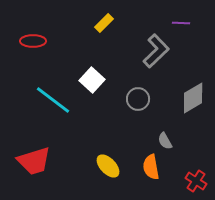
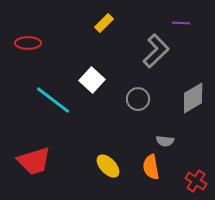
red ellipse: moved 5 px left, 2 px down
gray semicircle: rotated 54 degrees counterclockwise
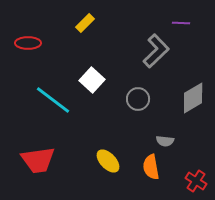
yellow rectangle: moved 19 px left
red trapezoid: moved 4 px right, 1 px up; rotated 9 degrees clockwise
yellow ellipse: moved 5 px up
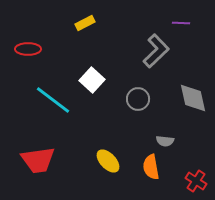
yellow rectangle: rotated 18 degrees clockwise
red ellipse: moved 6 px down
gray diamond: rotated 72 degrees counterclockwise
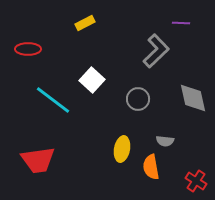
yellow ellipse: moved 14 px right, 12 px up; rotated 55 degrees clockwise
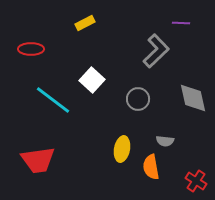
red ellipse: moved 3 px right
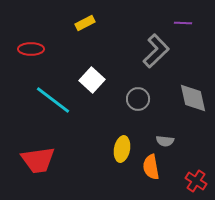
purple line: moved 2 px right
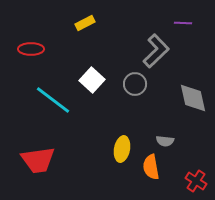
gray circle: moved 3 px left, 15 px up
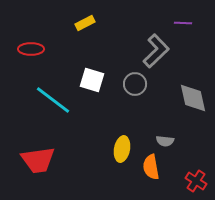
white square: rotated 25 degrees counterclockwise
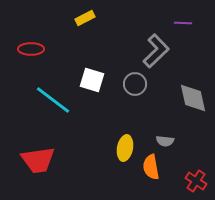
yellow rectangle: moved 5 px up
yellow ellipse: moved 3 px right, 1 px up
